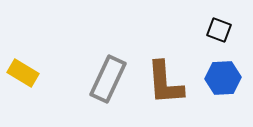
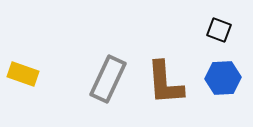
yellow rectangle: moved 1 px down; rotated 12 degrees counterclockwise
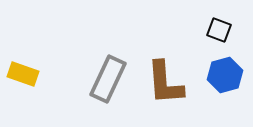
blue hexagon: moved 2 px right, 3 px up; rotated 12 degrees counterclockwise
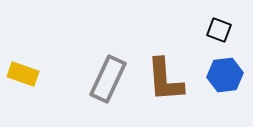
blue hexagon: rotated 8 degrees clockwise
brown L-shape: moved 3 px up
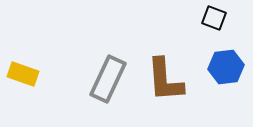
black square: moved 5 px left, 12 px up
blue hexagon: moved 1 px right, 8 px up
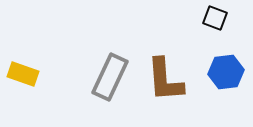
black square: moved 1 px right
blue hexagon: moved 5 px down
gray rectangle: moved 2 px right, 2 px up
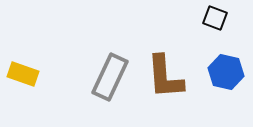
blue hexagon: rotated 20 degrees clockwise
brown L-shape: moved 3 px up
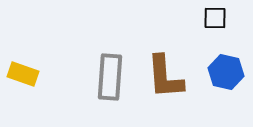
black square: rotated 20 degrees counterclockwise
gray rectangle: rotated 21 degrees counterclockwise
